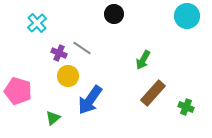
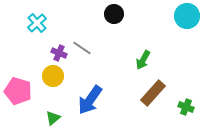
yellow circle: moved 15 px left
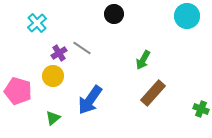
purple cross: rotated 35 degrees clockwise
green cross: moved 15 px right, 2 px down
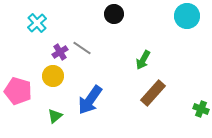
purple cross: moved 1 px right, 1 px up
green triangle: moved 2 px right, 2 px up
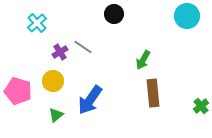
gray line: moved 1 px right, 1 px up
yellow circle: moved 5 px down
brown rectangle: rotated 48 degrees counterclockwise
green cross: moved 3 px up; rotated 28 degrees clockwise
green triangle: moved 1 px right, 1 px up
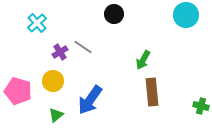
cyan circle: moved 1 px left, 1 px up
brown rectangle: moved 1 px left, 1 px up
green cross: rotated 35 degrees counterclockwise
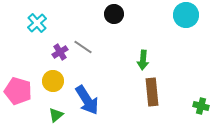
green arrow: rotated 24 degrees counterclockwise
blue arrow: moved 3 px left; rotated 68 degrees counterclockwise
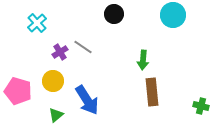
cyan circle: moved 13 px left
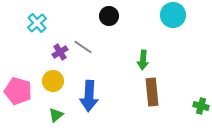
black circle: moved 5 px left, 2 px down
blue arrow: moved 2 px right, 4 px up; rotated 36 degrees clockwise
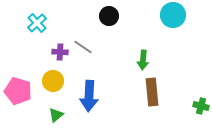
purple cross: rotated 35 degrees clockwise
